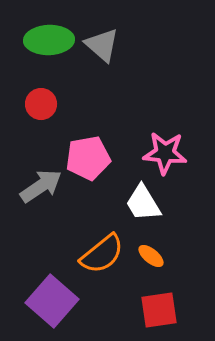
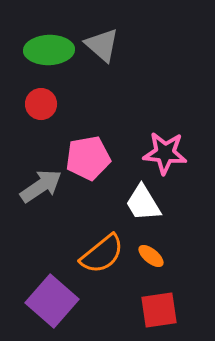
green ellipse: moved 10 px down
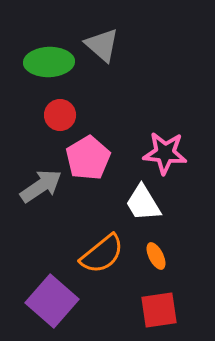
green ellipse: moved 12 px down
red circle: moved 19 px right, 11 px down
pink pentagon: rotated 21 degrees counterclockwise
orange ellipse: moved 5 px right; rotated 24 degrees clockwise
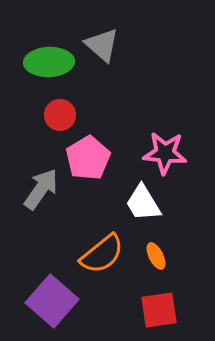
gray arrow: moved 3 px down; rotated 21 degrees counterclockwise
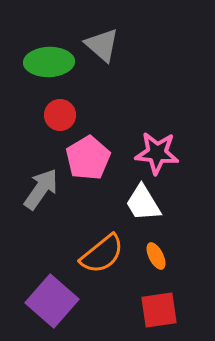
pink star: moved 8 px left
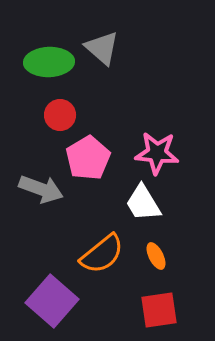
gray triangle: moved 3 px down
gray arrow: rotated 75 degrees clockwise
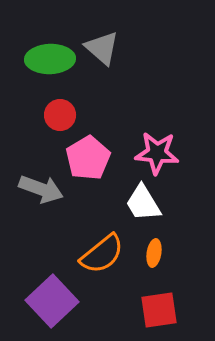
green ellipse: moved 1 px right, 3 px up
orange ellipse: moved 2 px left, 3 px up; rotated 36 degrees clockwise
purple square: rotated 6 degrees clockwise
